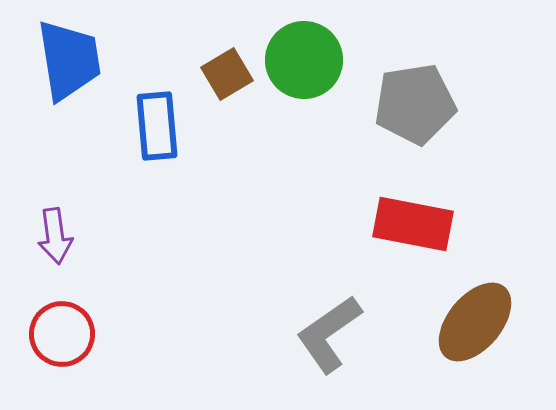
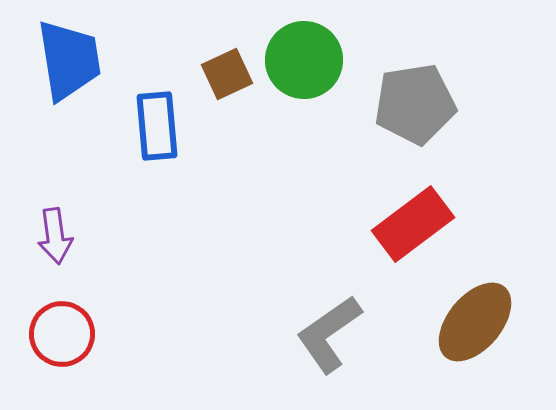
brown square: rotated 6 degrees clockwise
red rectangle: rotated 48 degrees counterclockwise
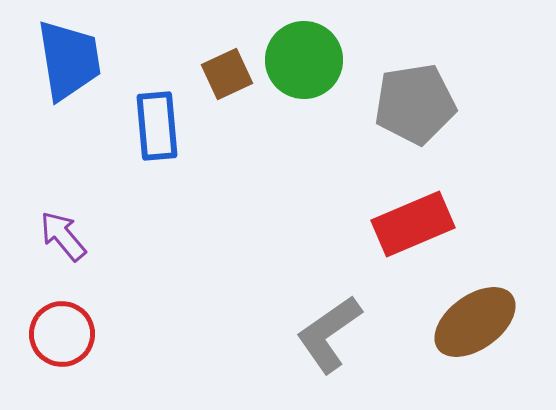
red rectangle: rotated 14 degrees clockwise
purple arrow: moved 8 px right; rotated 148 degrees clockwise
brown ellipse: rotated 14 degrees clockwise
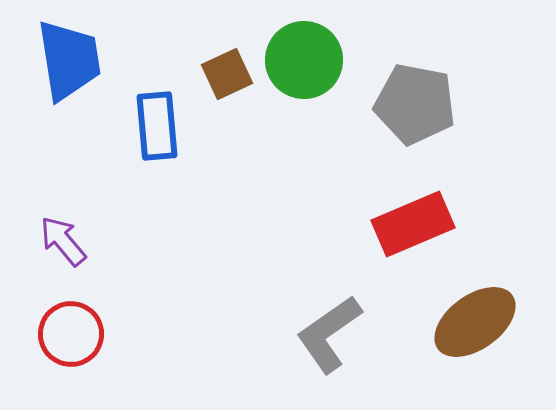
gray pentagon: rotated 20 degrees clockwise
purple arrow: moved 5 px down
red circle: moved 9 px right
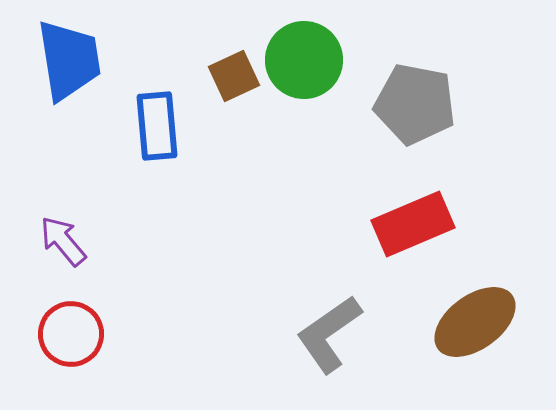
brown square: moved 7 px right, 2 px down
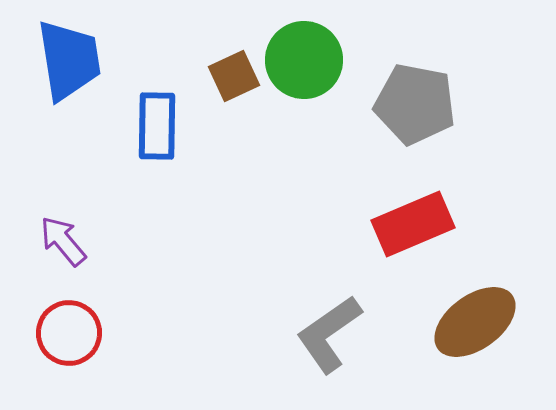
blue rectangle: rotated 6 degrees clockwise
red circle: moved 2 px left, 1 px up
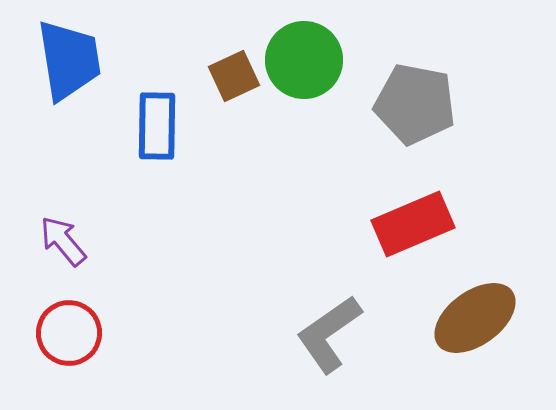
brown ellipse: moved 4 px up
